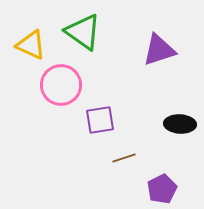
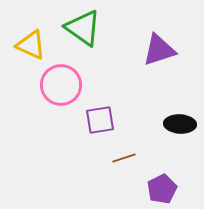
green triangle: moved 4 px up
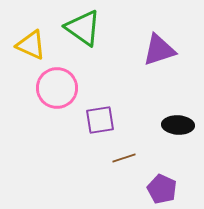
pink circle: moved 4 px left, 3 px down
black ellipse: moved 2 px left, 1 px down
purple pentagon: rotated 20 degrees counterclockwise
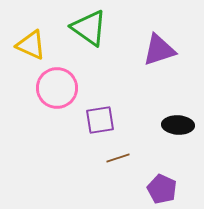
green triangle: moved 6 px right
brown line: moved 6 px left
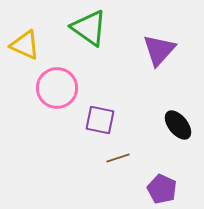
yellow triangle: moved 6 px left
purple triangle: rotated 30 degrees counterclockwise
purple square: rotated 20 degrees clockwise
black ellipse: rotated 48 degrees clockwise
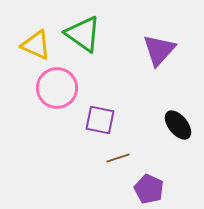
green triangle: moved 6 px left, 6 px down
yellow triangle: moved 11 px right
purple pentagon: moved 13 px left
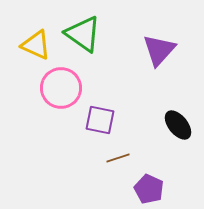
pink circle: moved 4 px right
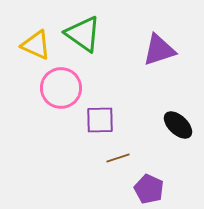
purple triangle: rotated 30 degrees clockwise
purple square: rotated 12 degrees counterclockwise
black ellipse: rotated 8 degrees counterclockwise
